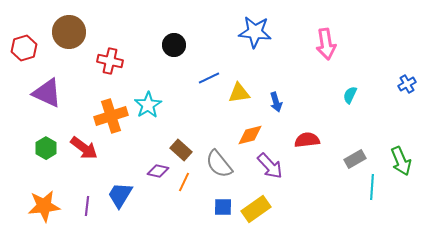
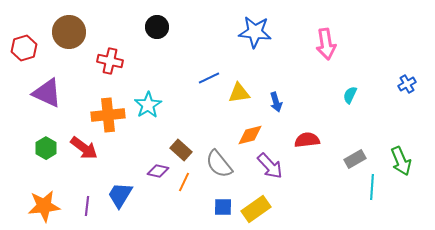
black circle: moved 17 px left, 18 px up
orange cross: moved 3 px left, 1 px up; rotated 12 degrees clockwise
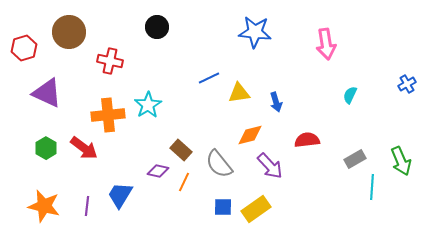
orange star: rotated 20 degrees clockwise
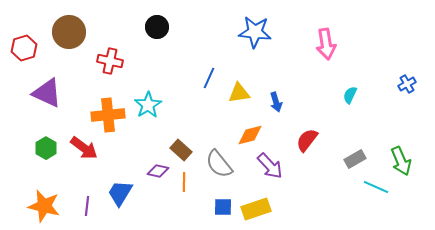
blue line: rotated 40 degrees counterclockwise
red semicircle: rotated 45 degrees counterclockwise
orange line: rotated 24 degrees counterclockwise
cyan line: moved 4 px right; rotated 70 degrees counterclockwise
blue trapezoid: moved 2 px up
yellow rectangle: rotated 16 degrees clockwise
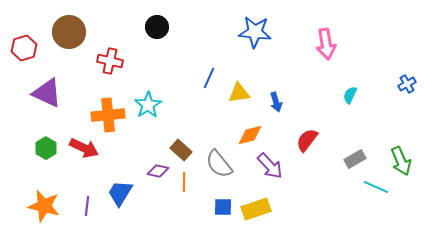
red arrow: rotated 12 degrees counterclockwise
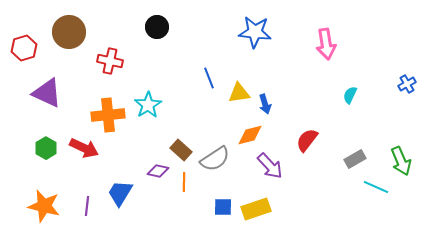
blue line: rotated 45 degrees counterclockwise
blue arrow: moved 11 px left, 2 px down
gray semicircle: moved 4 px left, 5 px up; rotated 84 degrees counterclockwise
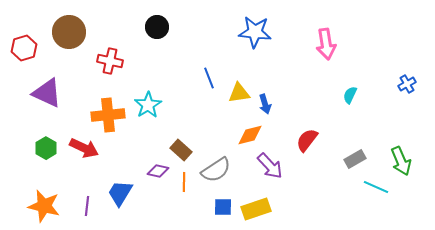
gray semicircle: moved 1 px right, 11 px down
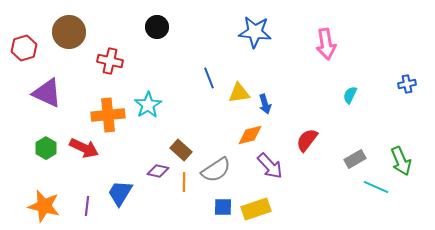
blue cross: rotated 18 degrees clockwise
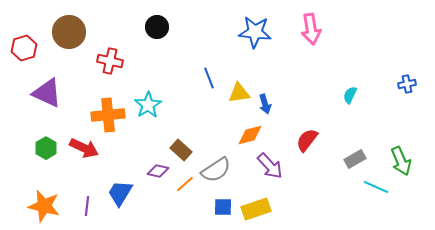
pink arrow: moved 15 px left, 15 px up
orange line: moved 1 px right, 2 px down; rotated 48 degrees clockwise
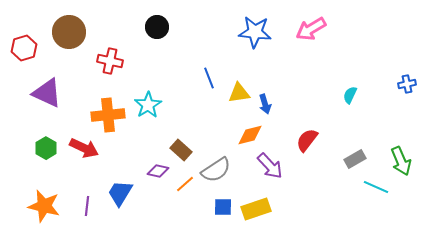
pink arrow: rotated 68 degrees clockwise
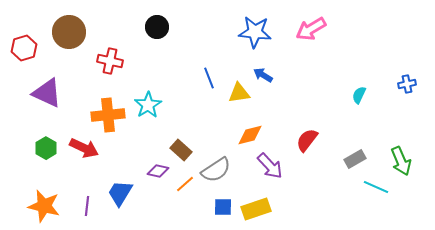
cyan semicircle: moved 9 px right
blue arrow: moved 2 px left, 29 px up; rotated 138 degrees clockwise
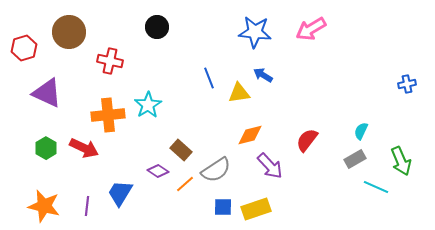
cyan semicircle: moved 2 px right, 36 px down
purple diamond: rotated 20 degrees clockwise
